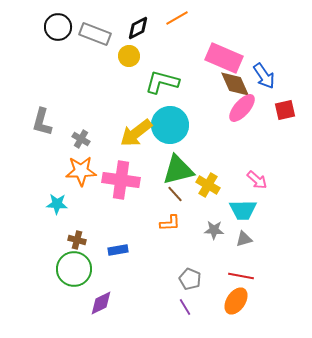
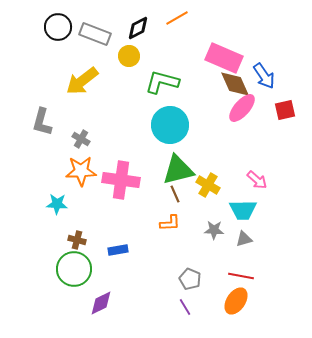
yellow arrow: moved 54 px left, 52 px up
brown line: rotated 18 degrees clockwise
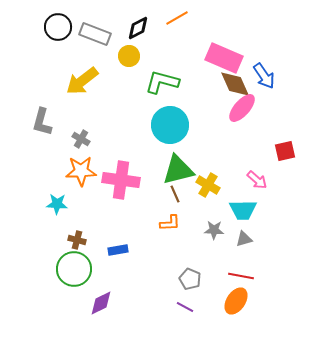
red square: moved 41 px down
purple line: rotated 30 degrees counterclockwise
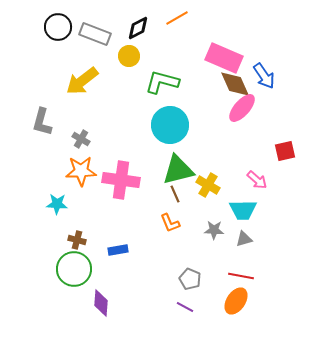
orange L-shape: rotated 70 degrees clockwise
purple diamond: rotated 60 degrees counterclockwise
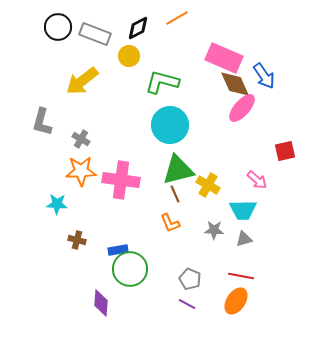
green circle: moved 56 px right
purple line: moved 2 px right, 3 px up
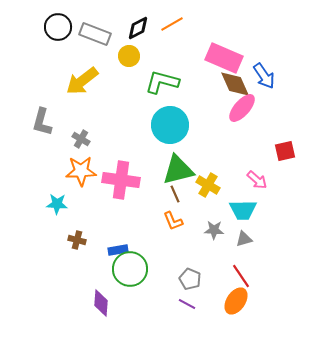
orange line: moved 5 px left, 6 px down
orange L-shape: moved 3 px right, 2 px up
red line: rotated 45 degrees clockwise
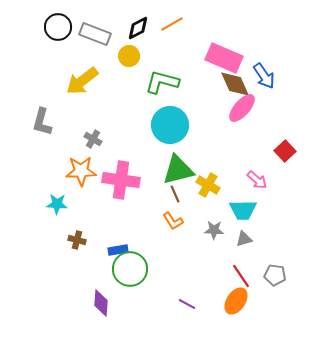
gray cross: moved 12 px right
red square: rotated 30 degrees counterclockwise
orange L-shape: rotated 10 degrees counterclockwise
gray pentagon: moved 85 px right, 4 px up; rotated 15 degrees counterclockwise
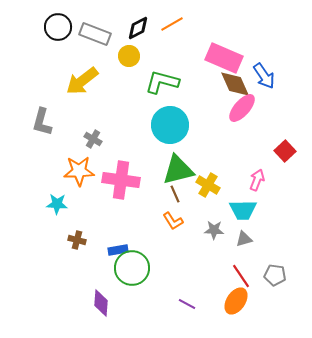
orange star: moved 2 px left
pink arrow: rotated 110 degrees counterclockwise
green circle: moved 2 px right, 1 px up
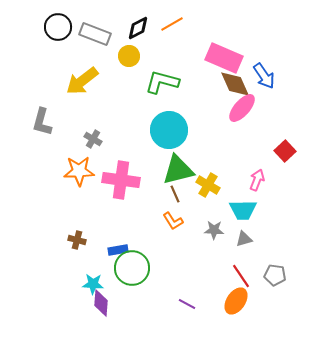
cyan circle: moved 1 px left, 5 px down
cyan star: moved 36 px right, 80 px down
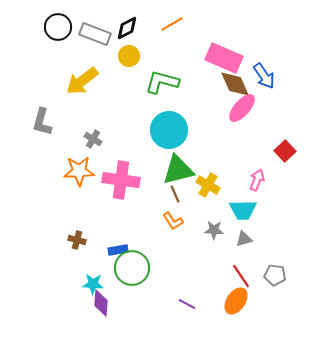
black diamond: moved 11 px left
